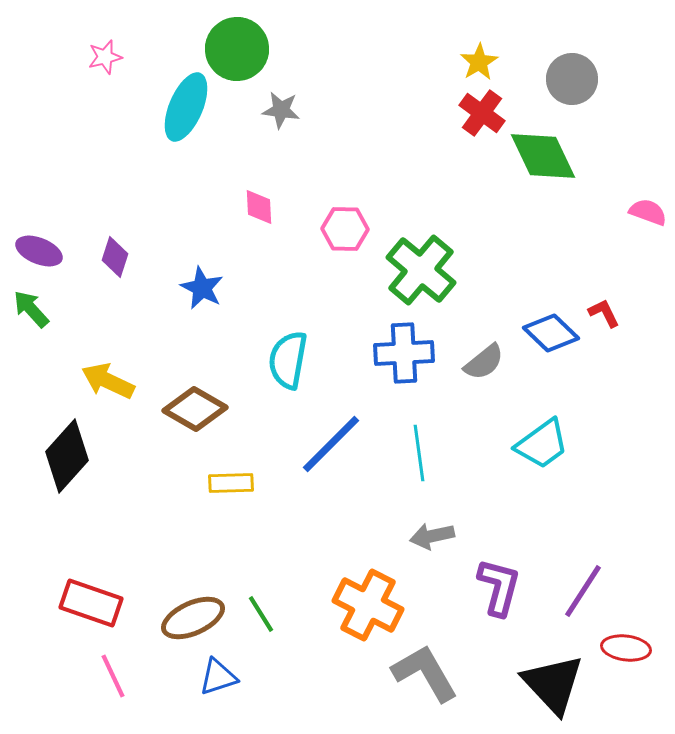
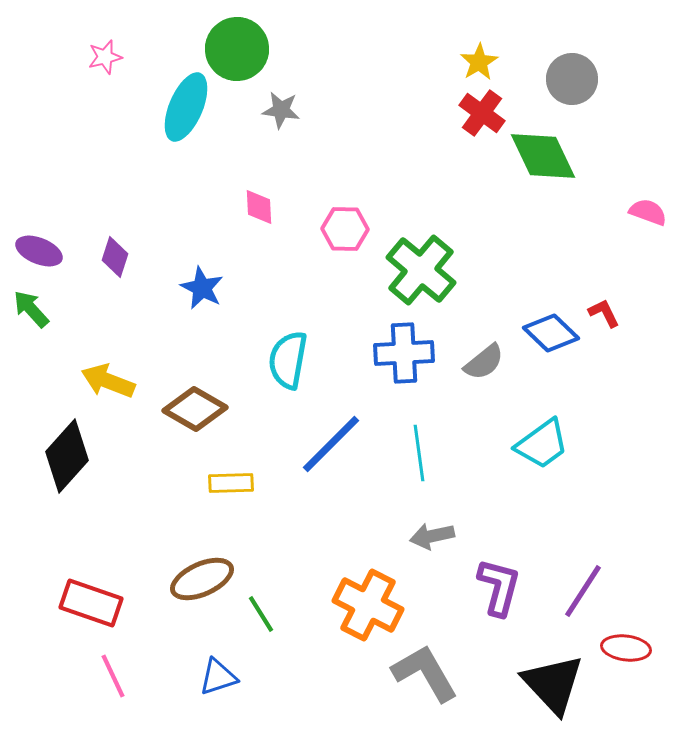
yellow arrow: rotated 4 degrees counterclockwise
brown ellipse: moved 9 px right, 39 px up
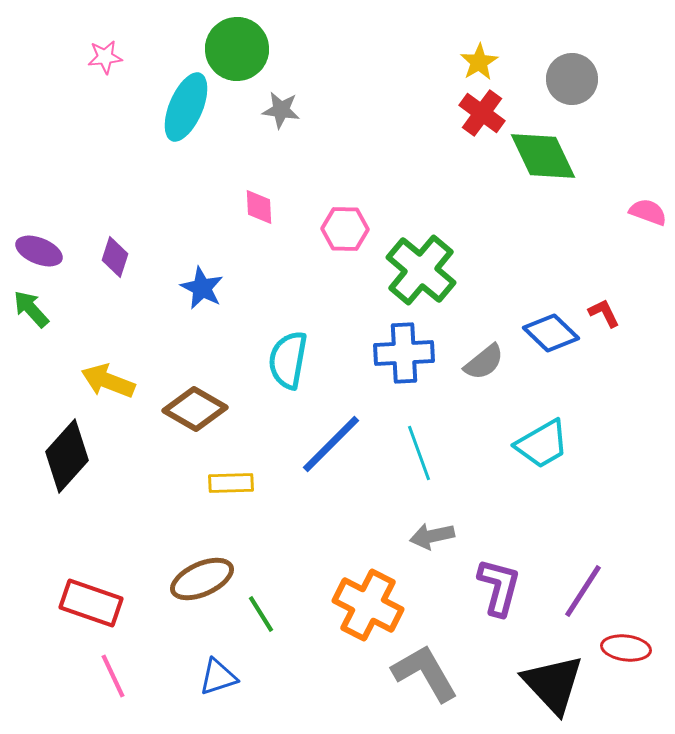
pink star: rotated 8 degrees clockwise
cyan trapezoid: rotated 6 degrees clockwise
cyan line: rotated 12 degrees counterclockwise
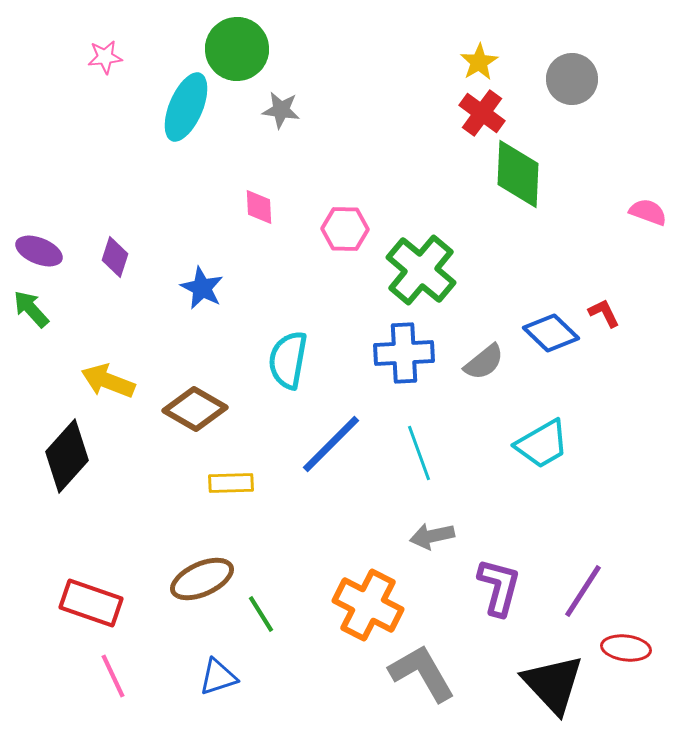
green diamond: moved 25 px left, 18 px down; rotated 28 degrees clockwise
gray L-shape: moved 3 px left
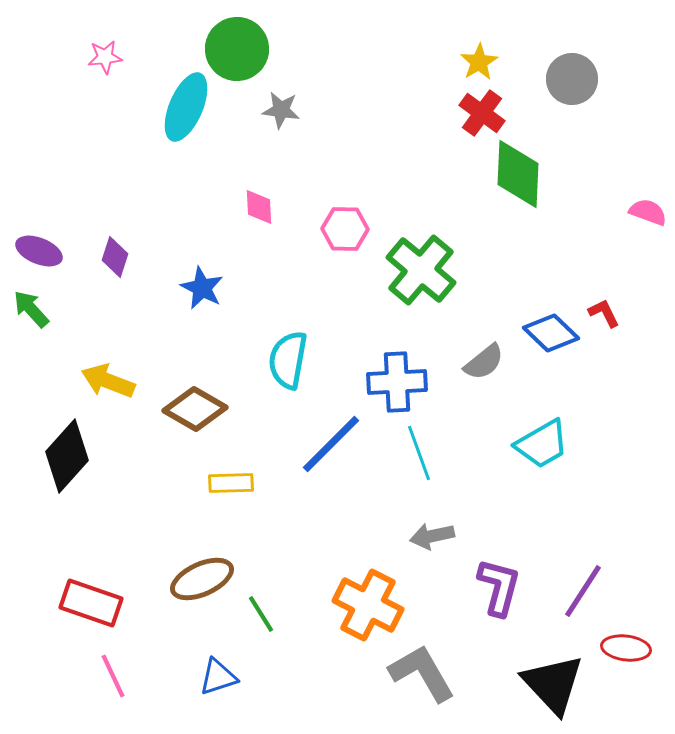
blue cross: moved 7 px left, 29 px down
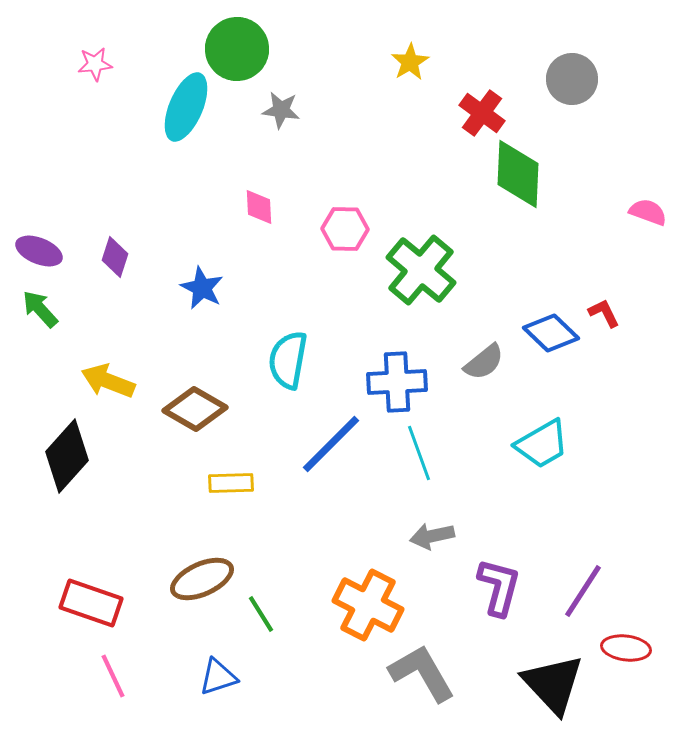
pink star: moved 10 px left, 7 px down
yellow star: moved 69 px left
green arrow: moved 9 px right
